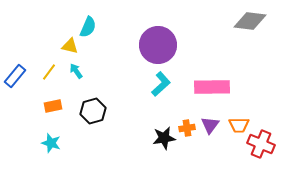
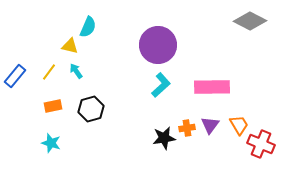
gray diamond: rotated 20 degrees clockwise
cyan L-shape: moved 1 px down
black hexagon: moved 2 px left, 2 px up
orange trapezoid: rotated 120 degrees counterclockwise
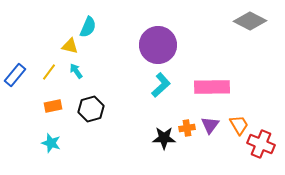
blue rectangle: moved 1 px up
black star: rotated 10 degrees clockwise
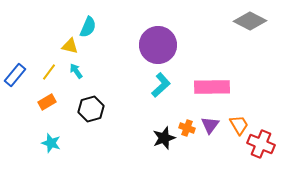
orange rectangle: moved 6 px left, 4 px up; rotated 18 degrees counterclockwise
orange cross: rotated 28 degrees clockwise
black star: rotated 20 degrees counterclockwise
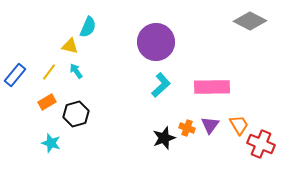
purple circle: moved 2 px left, 3 px up
black hexagon: moved 15 px left, 5 px down
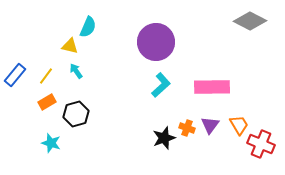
yellow line: moved 3 px left, 4 px down
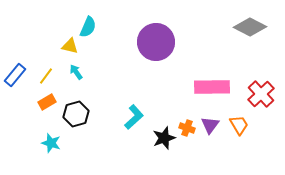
gray diamond: moved 6 px down
cyan arrow: moved 1 px down
cyan L-shape: moved 27 px left, 32 px down
red cross: moved 50 px up; rotated 24 degrees clockwise
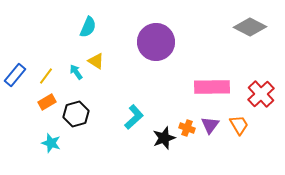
yellow triangle: moved 26 px right, 15 px down; rotated 18 degrees clockwise
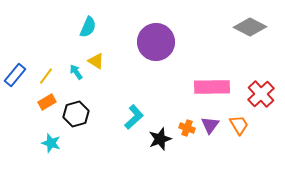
black star: moved 4 px left, 1 px down
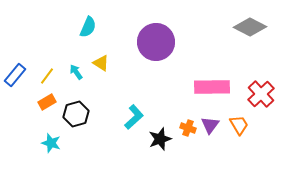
yellow triangle: moved 5 px right, 2 px down
yellow line: moved 1 px right
orange cross: moved 1 px right
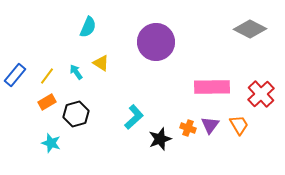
gray diamond: moved 2 px down
